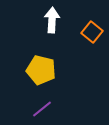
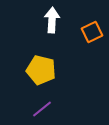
orange square: rotated 25 degrees clockwise
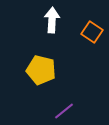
orange square: rotated 30 degrees counterclockwise
purple line: moved 22 px right, 2 px down
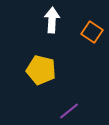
purple line: moved 5 px right
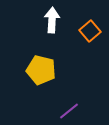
orange square: moved 2 px left, 1 px up; rotated 15 degrees clockwise
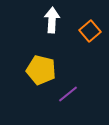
purple line: moved 1 px left, 17 px up
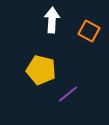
orange square: moved 1 px left; rotated 20 degrees counterclockwise
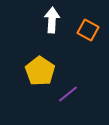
orange square: moved 1 px left, 1 px up
yellow pentagon: moved 1 px left, 1 px down; rotated 20 degrees clockwise
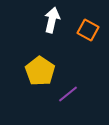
white arrow: rotated 10 degrees clockwise
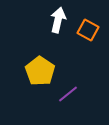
white arrow: moved 6 px right
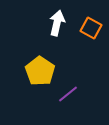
white arrow: moved 1 px left, 3 px down
orange square: moved 3 px right, 2 px up
